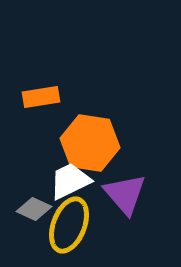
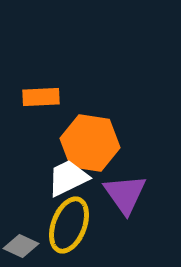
orange rectangle: rotated 6 degrees clockwise
white trapezoid: moved 2 px left, 3 px up
purple triangle: rotated 6 degrees clockwise
gray diamond: moved 13 px left, 37 px down
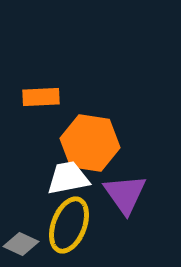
white trapezoid: rotated 15 degrees clockwise
gray diamond: moved 2 px up
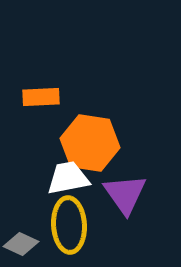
yellow ellipse: rotated 24 degrees counterclockwise
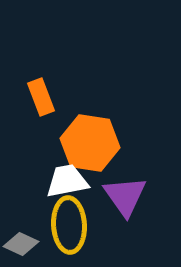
orange rectangle: rotated 72 degrees clockwise
white trapezoid: moved 1 px left, 3 px down
purple triangle: moved 2 px down
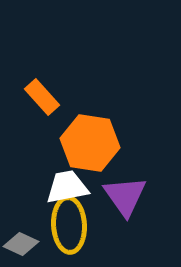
orange rectangle: moved 1 px right; rotated 21 degrees counterclockwise
white trapezoid: moved 6 px down
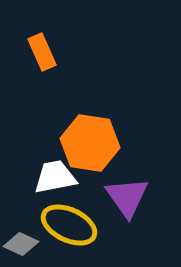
orange rectangle: moved 45 px up; rotated 18 degrees clockwise
white trapezoid: moved 12 px left, 10 px up
purple triangle: moved 2 px right, 1 px down
yellow ellipse: rotated 62 degrees counterclockwise
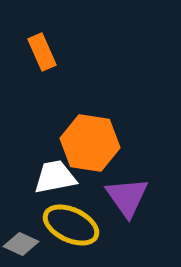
yellow ellipse: moved 2 px right
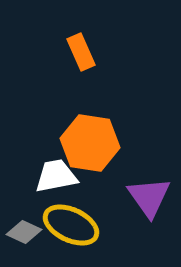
orange rectangle: moved 39 px right
white trapezoid: moved 1 px right, 1 px up
purple triangle: moved 22 px right
gray diamond: moved 3 px right, 12 px up
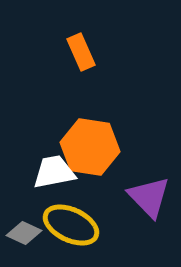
orange hexagon: moved 4 px down
white trapezoid: moved 2 px left, 4 px up
purple triangle: rotated 9 degrees counterclockwise
gray diamond: moved 1 px down
